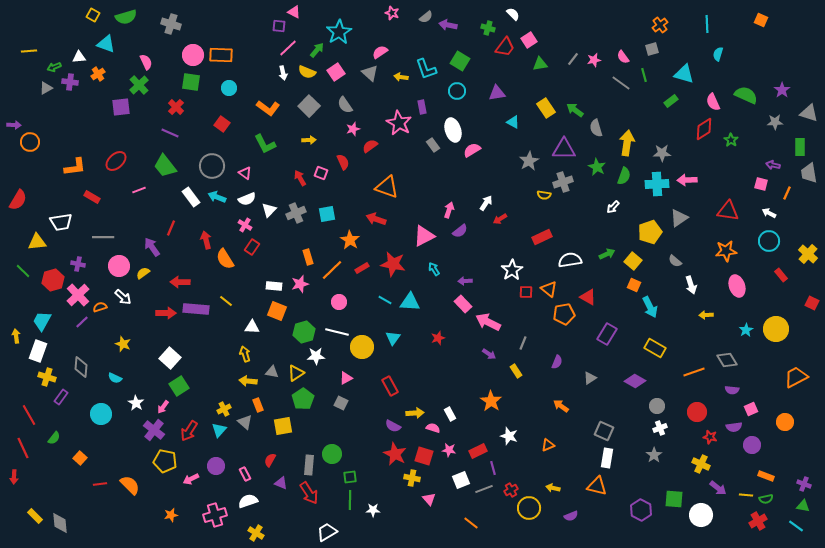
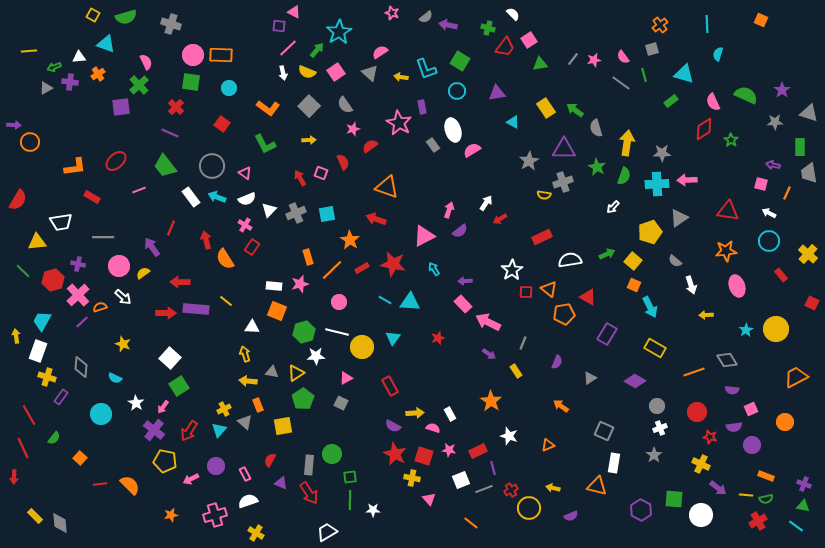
white rectangle at (607, 458): moved 7 px right, 5 px down
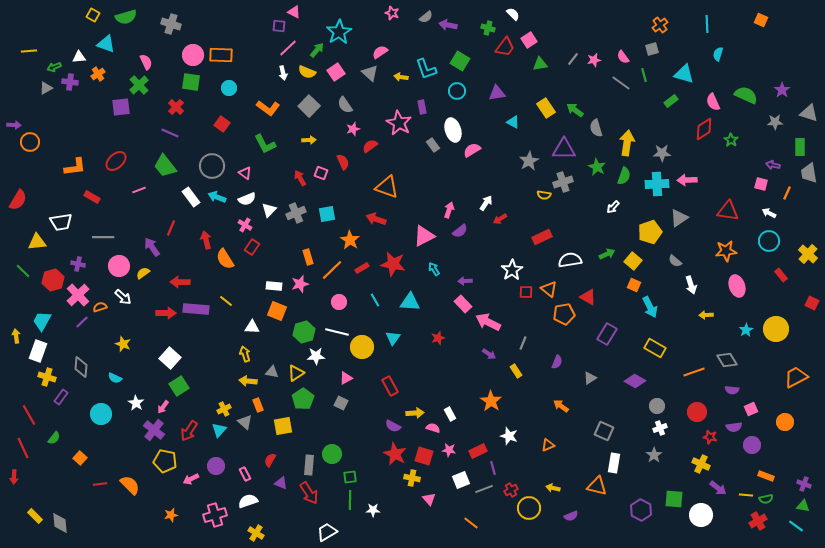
cyan line at (385, 300): moved 10 px left; rotated 32 degrees clockwise
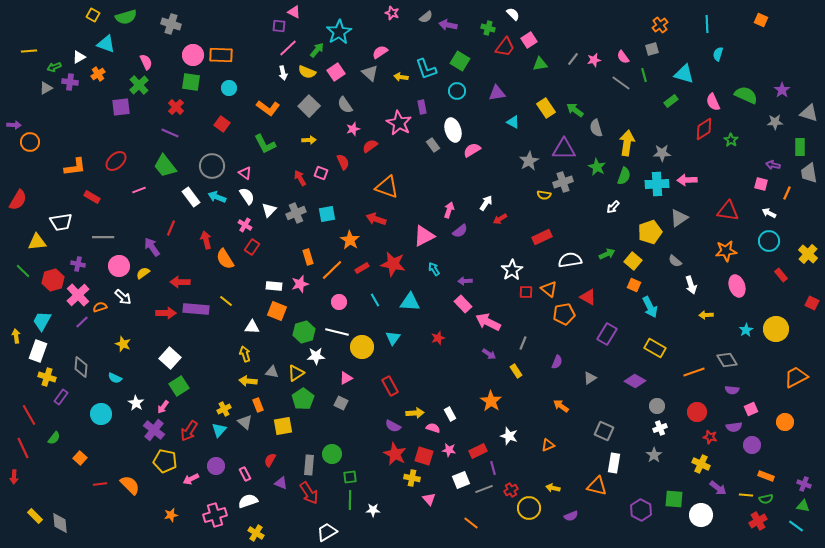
white triangle at (79, 57): rotated 24 degrees counterclockwise
white semicircle at (247, 199): moved 3 px up; rotated 102 degrees counterclockwise
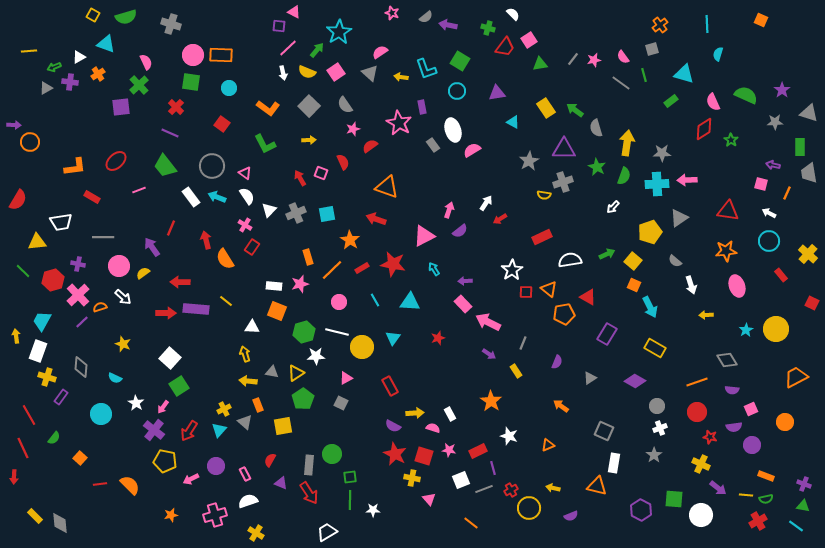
orange line at (694, 372): moved 3 px right, 10 px down
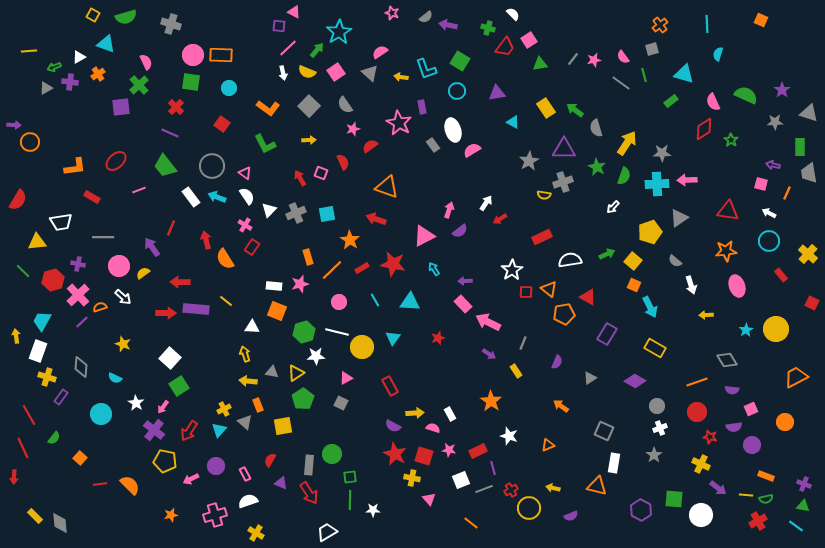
yellow arrow at (627, 143): rotated 25 degrees clockwise
